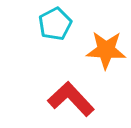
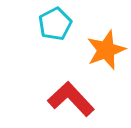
orange star: rotated 24 degrees counterclockwise
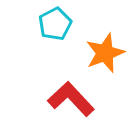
orange star: moved 1 px left, 3 px down
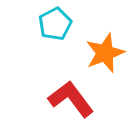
red L-shape: rotated 6 degrees clockwise
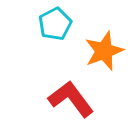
orange star: moved 1 px left, 2 px up
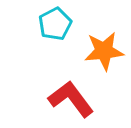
orange star: rotated 15 degrees clockwise
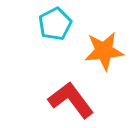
red L-shape: moved 1 px down
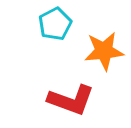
red L-shape: rotated 147 degrees clockwise
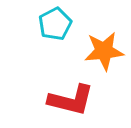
red L-shape: rotated 6 degrees counterclockwise
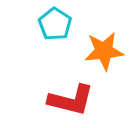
cyan pentagon: rotated 12 degrees counterclockwise
